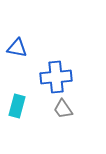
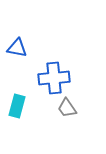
blue cross: moved 2 px left, 1 px down
gray trapezoid: moved 4 px right, 1 px up
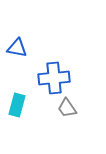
cyan rectangle: moved 1 px up
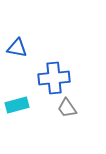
cyan rectangle: rotated 60 degrees clockwise
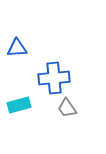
blue triangle: rotated 15 degrees counterclockwise
cyan rectangle: moved 2 px right
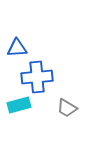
blue cross: moved 17 px left, 1 px up
gray trapezoid: rotated 25 degrees counterclockwise
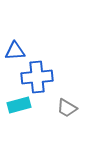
blue triangle: moved 2 px left, 3 px down
